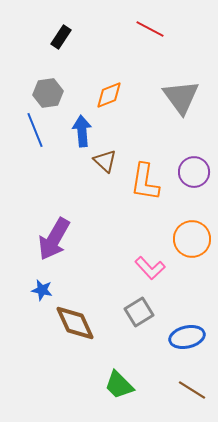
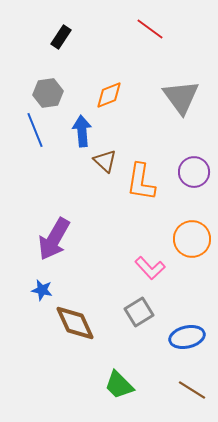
red line: rotated 8 degrees clockwise
orange L-shape: moved 4 px left
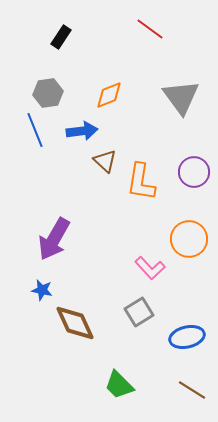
blue arrow: rotated 88 degrees clockwise
orange circle: moved 3 px left
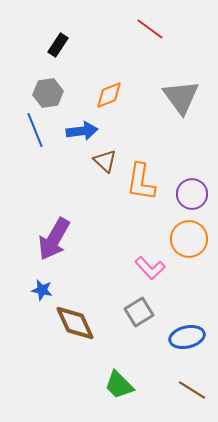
black rectangle: moved 3 px left, 8 px down
purple circle: moved 2 px left, 22 px down
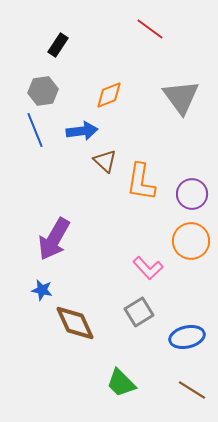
gray hexagon: moved 5 px left, 2 px up
orange circle: moved 2 px right, 2 px down
pink L-shape: moved 2 px left
green trapezoid: moved 2 px right, 2 px up
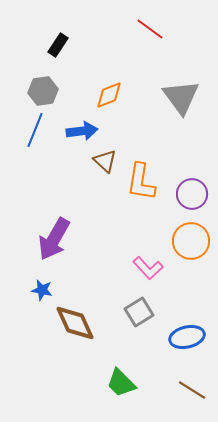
blue line: rotated 44 degrees clockwise
